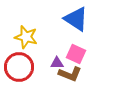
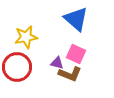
blue triangle: rotated 8 degrees clockwise
yellow star: rotated 25 degrees counterclockwise
purple triangle: rotated 16 degrees clockwise
red circle: moved 2 px left
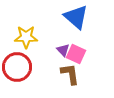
blue triangle: moved 2 px up
yellow star: rotated 10 degrees clockwise
purple triangle: moved 6 px right, 13 px up; rotated 32 degrees clockwise
brown L-shape: rotated 120 degrees counterclockwise
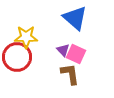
blue triangle: moved 1 px left, 1 px down
red circle: moved 10 px up
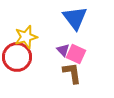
blue triangle: rotated 12 degrees clockwise
yellow star: rotated 15 degrees counterclockwise
brown L-shape: moved 2 px right, 1 px up
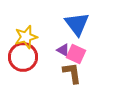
blue triangle: moved 2 px right, 6 px down
purple triangle: rotated 16 degrees counterclockwise
red circle: moved 6 px right
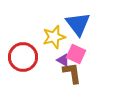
blue triangle: moved 1 px right
yellow star: moved 28 px right
purple triangle: moved 10 px down
